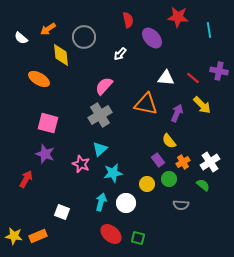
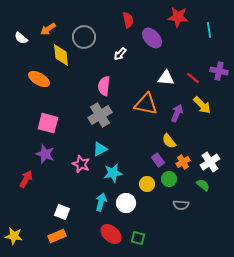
pink semicircle: rotated 36 degrees counterclockwise
cyan triangle: rotated 14 degrees clockwise
orange rectangle: moved 19 px right
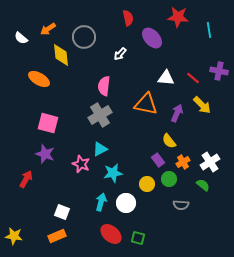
red semicircle: moved 2 px up
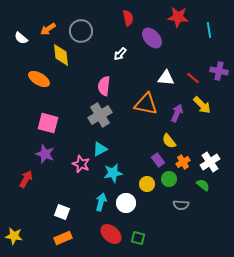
gray circle: moved 3 px left, 6 px up
orange rectangle: moved 6 px right, 2 px down
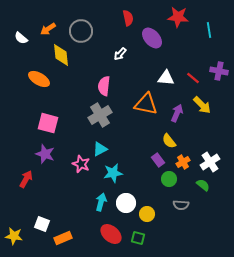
yellow circle: moved 30 px down
white square: moved 20 px left, 12 px down
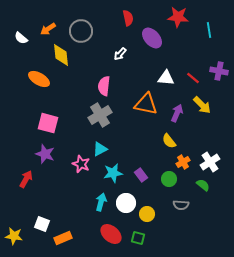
purple rectangle: moved 17 px left, 15 px down
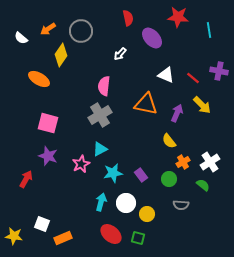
yellow diamond: rotated 40 degrees clockwise
white triangle: moved 3 px up; rotated 18 degrees clockwise
purple star: moved 3 px right, 2 px down
pink star: rotated 24 degrees clockwise
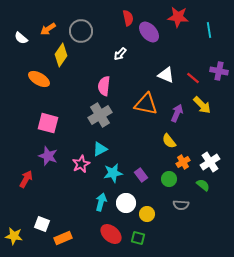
purple ellipse: moved 3 px left, 6 px up
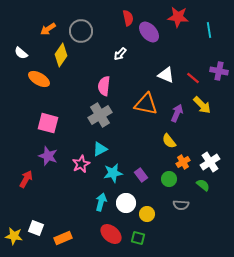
white semicircle: moved 15 px down
white square: moved 6 px left, 4 px down
